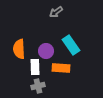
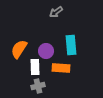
cyan rectangle: rotated 30 degrees clockwise
orange semicircle: rotated 36 degrees clockwise
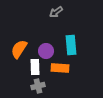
orange rectangle: moved 1 px left
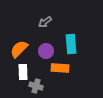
gray arrow: moved 11 px left, 10 px down
cyan rectangle: moved 1 px up
orange semicircle: rotated 12 degrees clockwise
white rectangle: moved 12 px left, 5 px down
gray cross: moved 2 px left; rotated 32 degrees clockwise
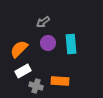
gray arrow: moved 2 px left
purple circle: moved 2 px right, 8 px up
orange rectangle: moved 13 px down
white rectangle: moved 1 px up; rotated 63 degrees clockwise
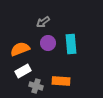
orange semicircle: moved 1 px right; rotated 24 degrees clockwise
orange rectangle: moved 1 px right
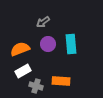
purple circle: moved 1 px down
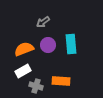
purple circle: moved 1 px down
orange semicircle: moved 4 px right
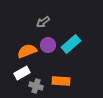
cyan rectangle: rotated 54 degrees clockwise
orange semicircle: moved 3 px right, 2 px down
white rectangle: moved 1 px left, 2 px down
